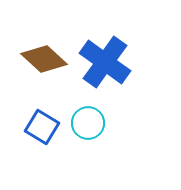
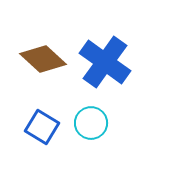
brown diamond: moved 1 px left
cyan circle: moved 3 px right
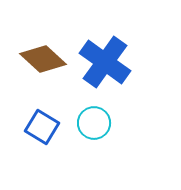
cyan circle: moved 3 px right
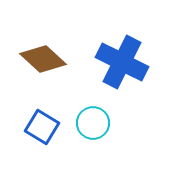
blue cross: moved 17 px right; rotated 9 degrees counterclockwise
cyan circle: moved 1 px left
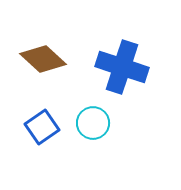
blue cross: moved 5 px down; rotated 9 degrees counterclockwise
blue square: rotated 24 degrees clockwise
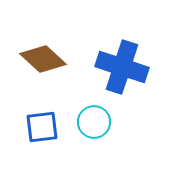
cyan circle: moved 1 px right, 1 px up
blue square: rotated 28 degrees clockwise
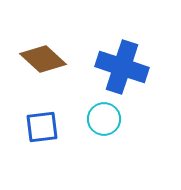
cyan circle: moved 10 px right, 3 px up
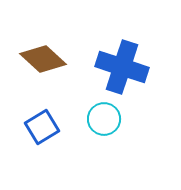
blue square: rotated 24 degrees counterclockwise
